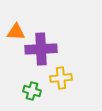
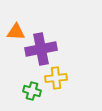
purple cross: rotated 8 degrees counterclockwise
yellow cross: moved 5 px left
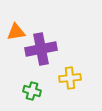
orange triangle: rotated 12 degrees counterclockwise
yellow cross: moved 14 px right
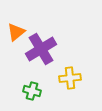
orange triangle: rotated 30 degrees counterclockwise
purple cross: rotated 20 degrees counterclockwise
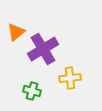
purple cross: moved 2 px right
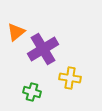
yellow cross: rotated 15 degrees clockwise
green cross: moved 1 px down
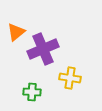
purple cross: rotated 8 degrees clockwise
green cross: rotated 12 degrees counterclockwise
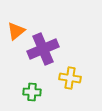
orange triangle: moved 1 px up
